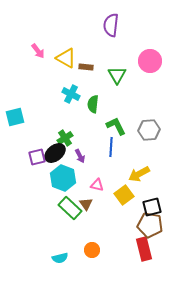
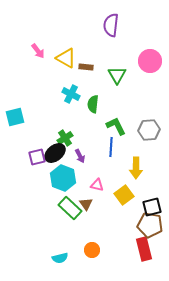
yellow arrow: moved 3 px left, 6 px up; rotated 60 degrees counterclockwise
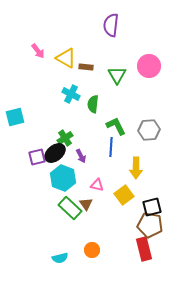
pink circle: moved 1 px left, 5 px down
purple arrow: moved 1 px right
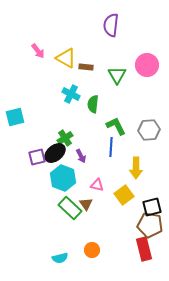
pink circle: moved 2 px left, 1 px up
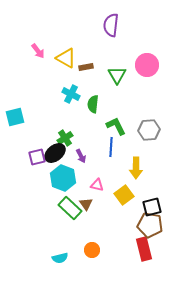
brown rectangle: rotated 16 degrees counterclockwise
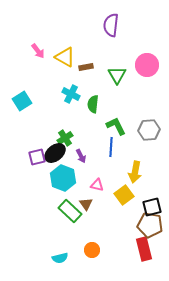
yellow triangle: moved 1 px left, 1 px up
cyan square: moved 7 px right, 16 px up; rotated 18 degrees counterclockwise
yellow arrow: moved 1 px left, 4 px down; rotated 10 degrees clockwise
green rectangle: moved 3 px down
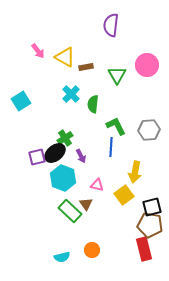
cyan cross: rotated 18 degrees clockwise
cyan square: moved 1 px left
cyan semicircle: moved 2 px right, 1 px up
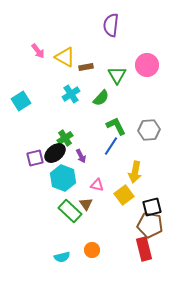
cyan cross: rotated 12 degrees clockwise
green semicircle: moved 8 px right, 6 px up; rotated 144 degrees counterclockwise
blue line: moved 1 px up; rotated 30 degrees clockwise
purple square: moved 2 px left, 1 px down
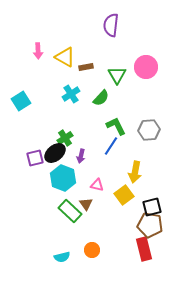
pink arrow: rotated 35 degrees clockwise
pink circle: moved 1 px left, 2 px down
purple arrow: rotated 40 degrees clockwise
